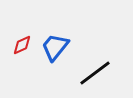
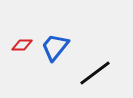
red diamond: rotated 25 degrees clockwise
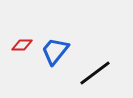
blue trapezoid: moved 4 px down
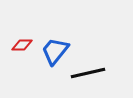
black line: moved 7 px left; rotated 24 degrees clockwise
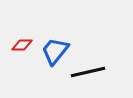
black line: moved 1 px up
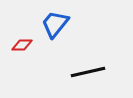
blue trapezoid: moved 27 px up
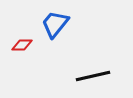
black line: moved 5 px right, 4 px down
